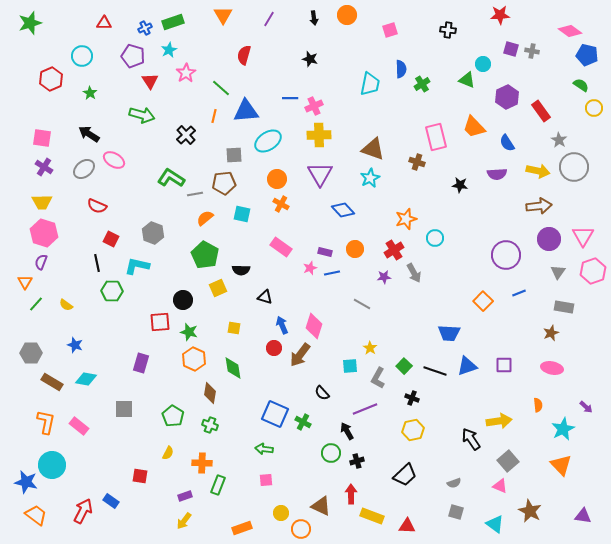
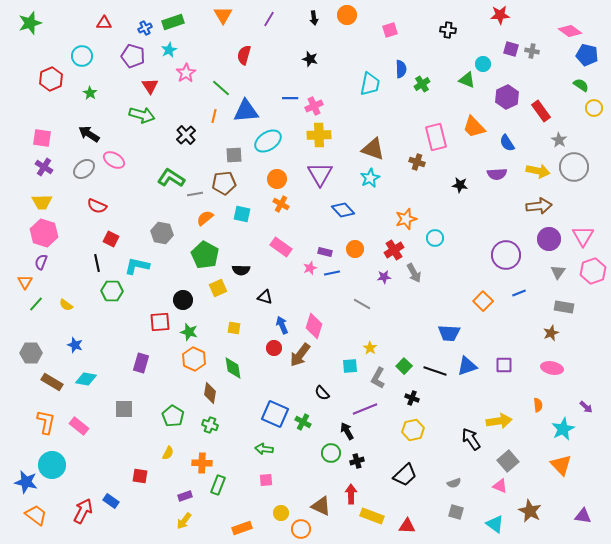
red triangle at (150, 81): moved 5 px down
gray hexagon at (153, 233): moved 9 px right; rotated 10 degrees counterclockwise
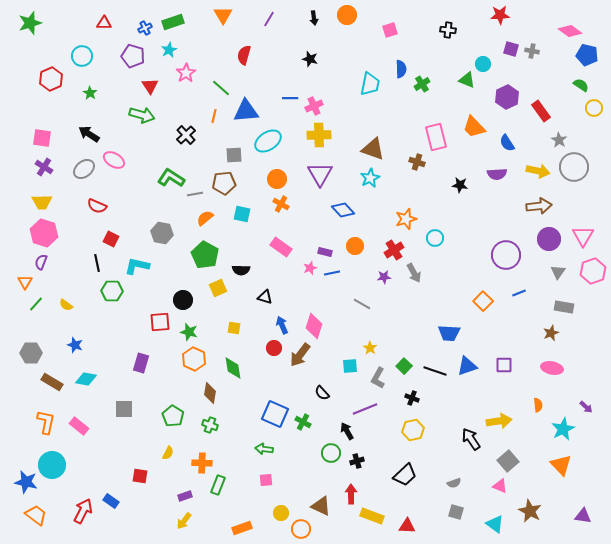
orange circle at (355, 249): moved 3 px up
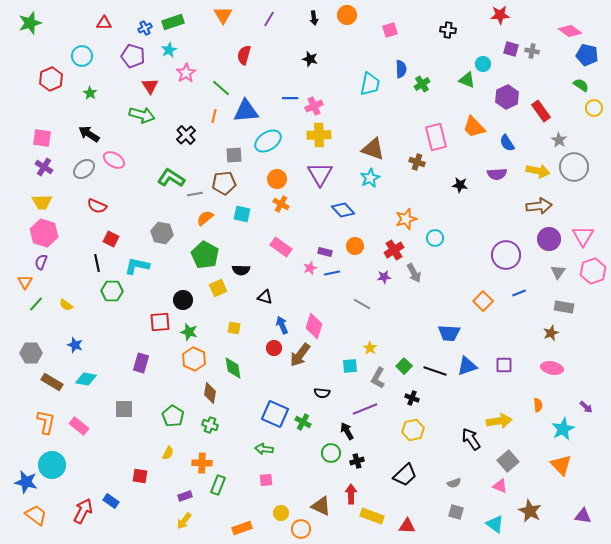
black semicircle at (322, 393): rotated 42 degrees counterclockwise
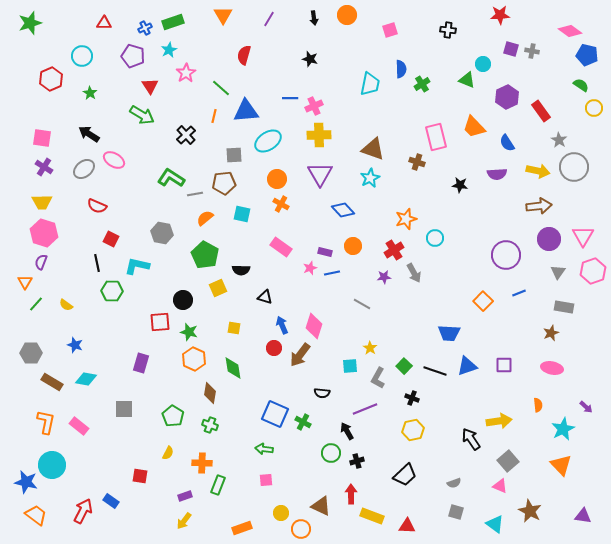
green arrow at (142, 115): rotated 15 degrees clockwise
orange circle at (355, 246): moved 2 px left
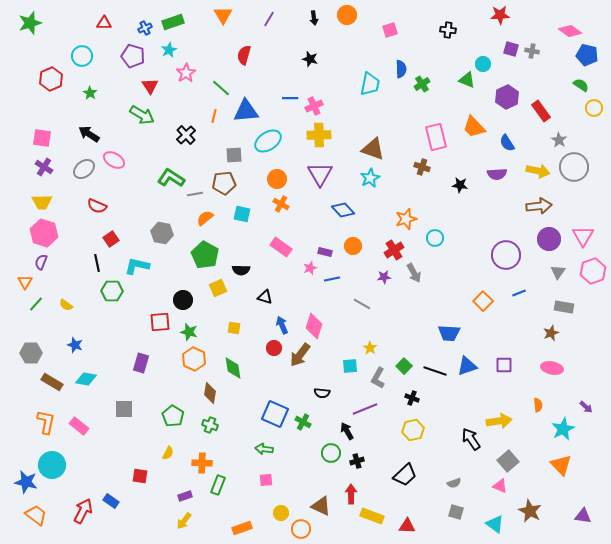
brown cross at (417, 162): moved 5 px right, 5 px down
red square at (111, 239): rotated 28 degrees clockwise
blue line at (332, 273): moved 6 px down
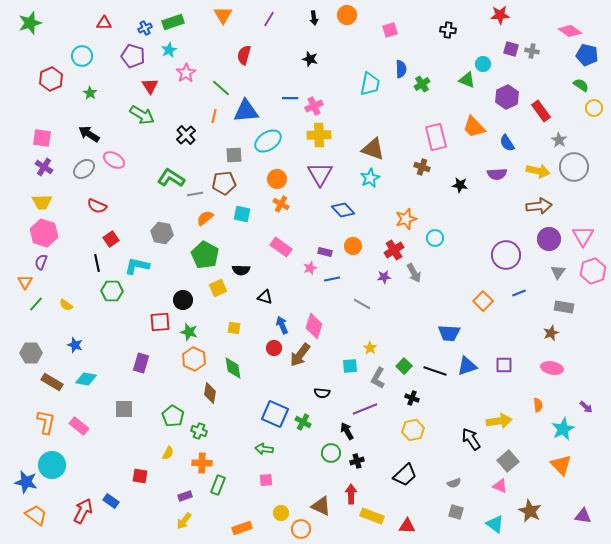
green cross at (210, 425): moved 11 px left, 6 px down
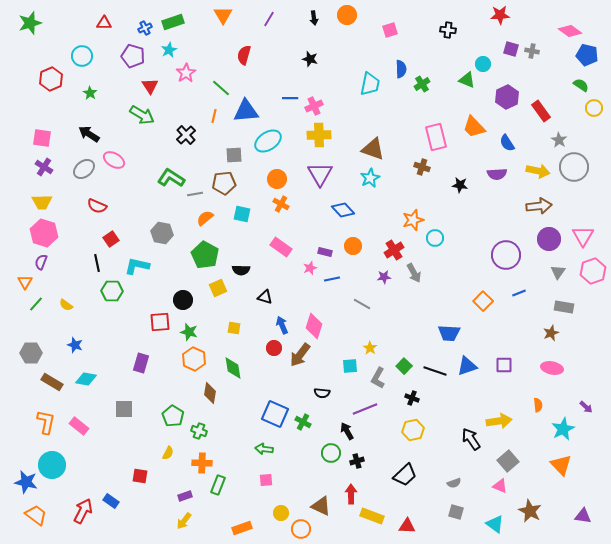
orange star at (406, 219): moved 7 px right, 1 px down
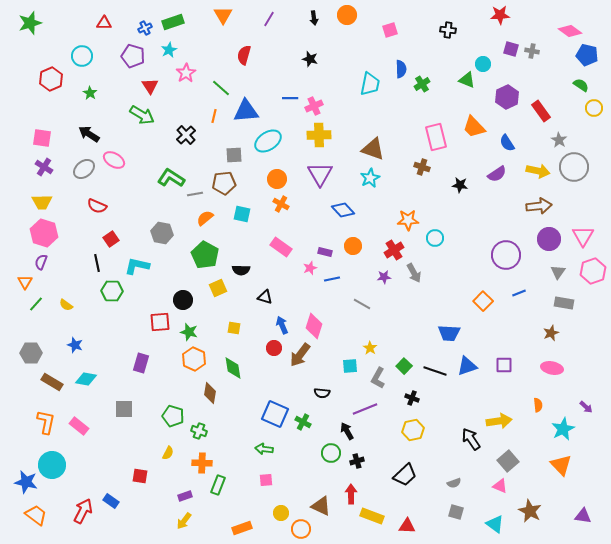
purple semicircle at (497, 174): rotated 30 degrees counterclockwise
orange star at (413, 220): moved 5 px left; rotated 15 degrees clockwise
gray rectangle at (564, 307): moved 4 px up
green pentagon at (173, 416): rotated 15 degrees counterclockwise
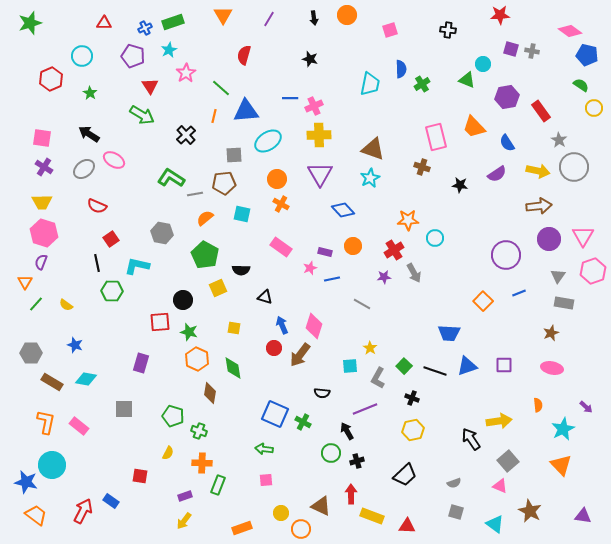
purple hexagon at (507, 97): rotated 15 degrees clockwise
gray triangle at (558, 272): moved 4 px down
orange hexagon at (194, 359): moved 3 px right
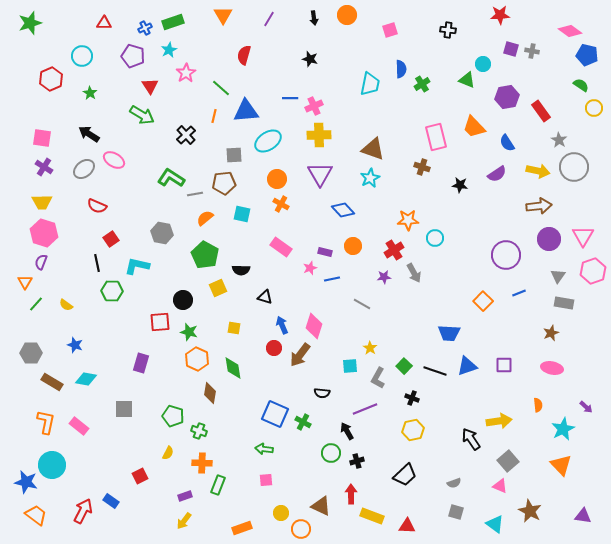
red square at (140, 476): rotated 35 degrees counterclockwise
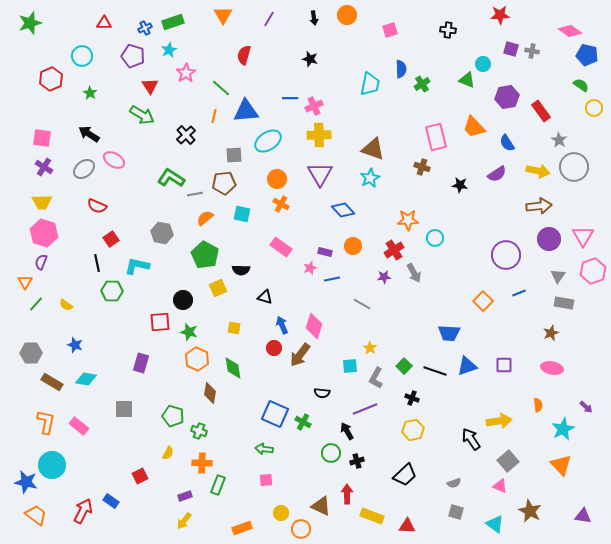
gray L-shape at (378, 378): moved 2 px left
red arrow at (351, 494): moved 4 px left
